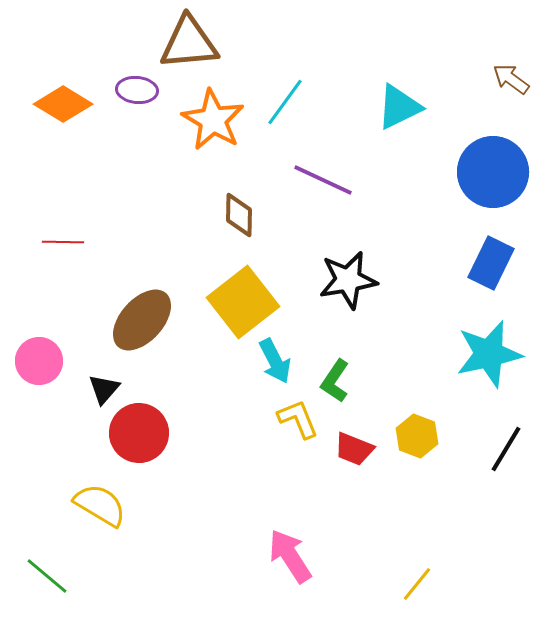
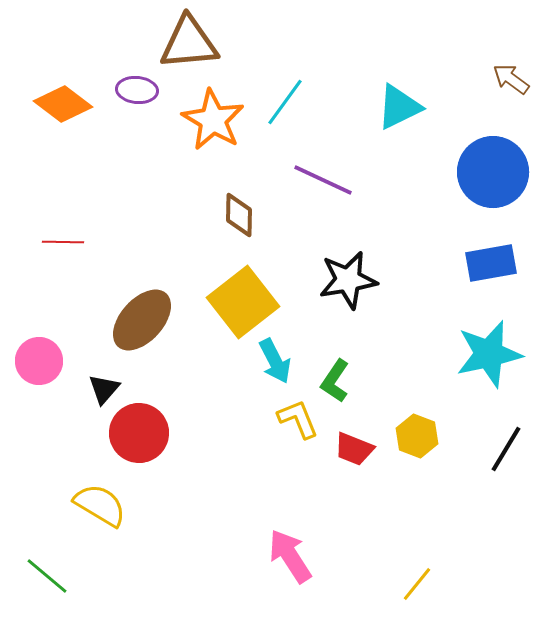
orange diamond: rotated 6 degrees clockwise
blue rectangle: rotated 54 degrees clockwise
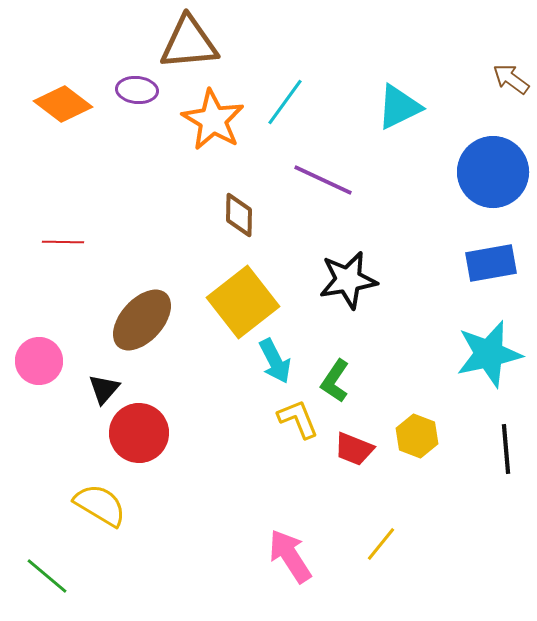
black line: rotated 36 degrees counterclockwise
yellow line: moved 36 px left, 40 px up
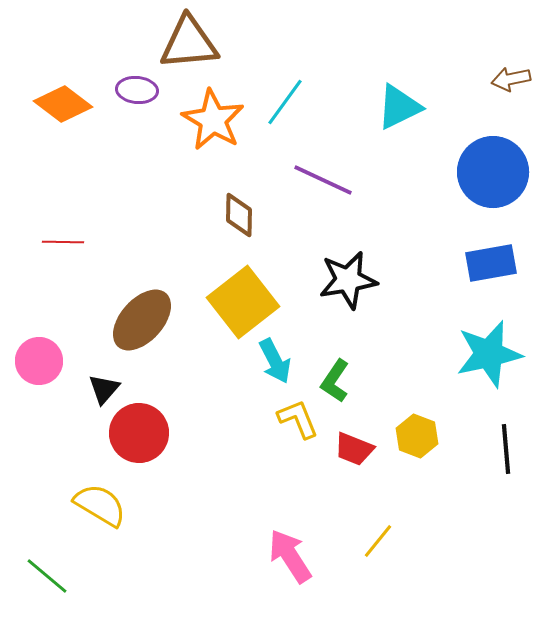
brown arrow: rotated 48 degrees counterclockwise
yellow line: moved 3 px left, 3 px up
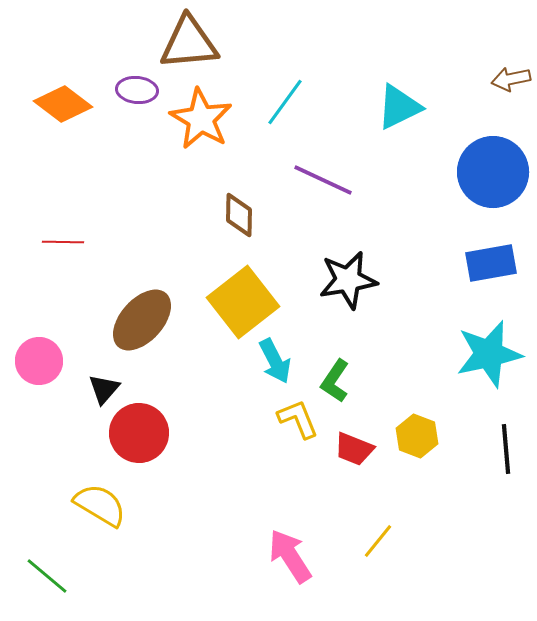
orange star: moved 12 px left, 1 px up
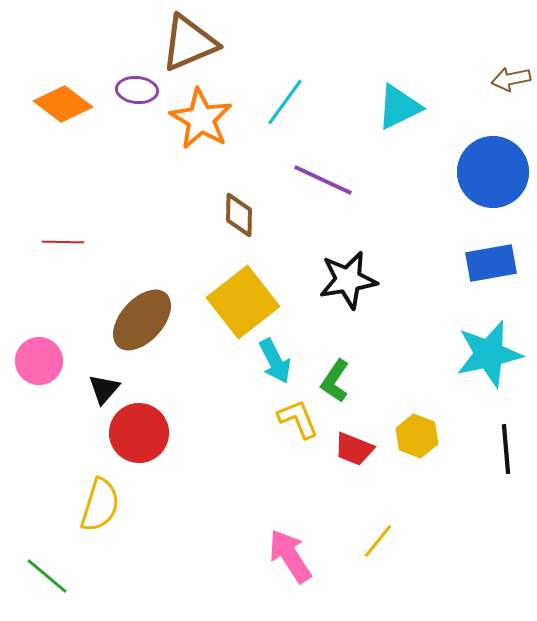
brown triangle: rotated 18 degrees counterclockwise
yellow semicircle: rotated 76 degrees clockwise
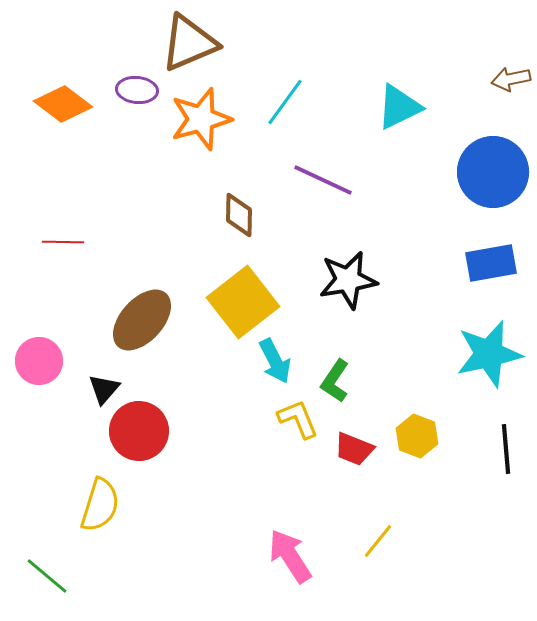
orange star: rotated 26 degrees clockwise
red circle: moved 2 px up
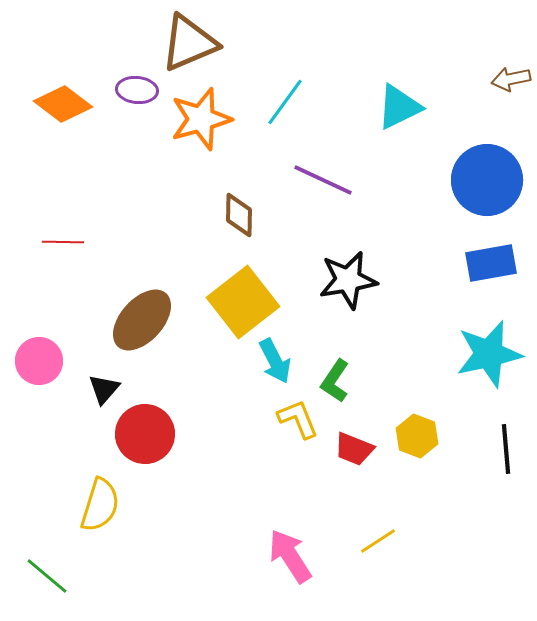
blue circle: moved 6 px left, 8 px down
red circle: moved 6 px right, 3 px down
yellow line: rotated 18 degrees clockwise
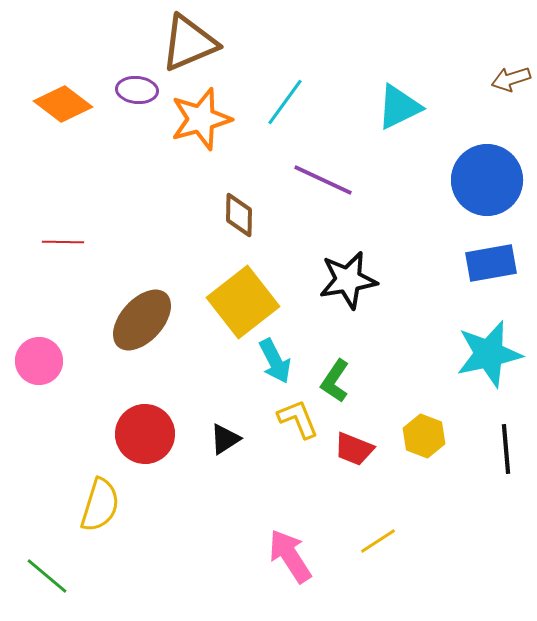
brown arrow: rotated 6 degrees counterclockwise
black triangle: moved 121 px right, 50 px down; rotated 16 degrees clockwise
yellow hexagon: moved 7 px right
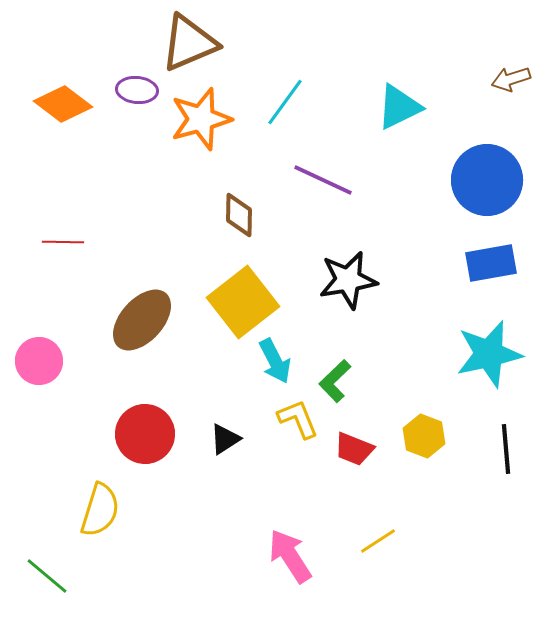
green L-shape: rotated 12 degrees clockwise
yellow semicircle: moved 5 px down
